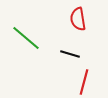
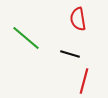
red line: moved 1 px up
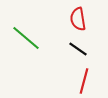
black line: moved 8 px right, 5 px up; rotated 18 degrees clockwise
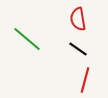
green line: moved 1 px right, 1 px down
red line: moved 1 px right, 1 px up
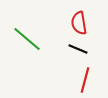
red semicircle: moved 1 px right, 4 px down
black line: rotated 12 degrees counterclockwise
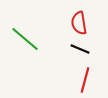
green line: moved 2 px left
black line: moved 2 px right
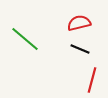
red semicircle: rotated 85 degrees clockwise
red line: moved 7 px right
